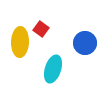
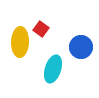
blue circle: moved 4 px left, 4 px down
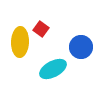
cyan ellipse: rotated 44 degrees clockwise
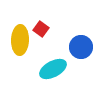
yellow ellipse: moved 2 px up
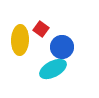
blue circle: moved 19 px left
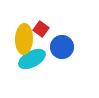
yellow ellipse: moved 4 px right, 1 px up
cyan ellipse: moved 21 px left, 10 px up
